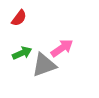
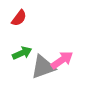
pink arrow: moved 12 px down
gray triangle: moved 1 px left, 2 px down
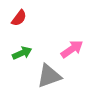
pink arrow: moved 10 px right, 11 px up
gray triangle: moved 6 px right, 9 px down
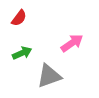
pink arrow: moved 6 px up
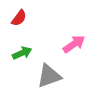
pink arrow: moved 2 px right, 1 px down
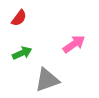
gray triangle: moved 2 px left, 4 px down
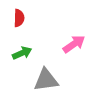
red semicircle: rotated 36 degrees counterclockwise
gray triangle: moved 1 px left; rotated 12 degrees clockwise
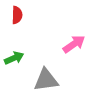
red semicircle: moved 2 px left, 3 px up
green arrow: moved 8 px left, 5 px down
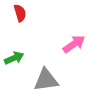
red semicircle: moved 3 px right, 2 px up; rotated 18 degrees counterclockwise
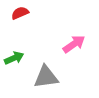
red semicircle: rotated 96 degrees counterclockwise
gray triangle: moved 3 px up
